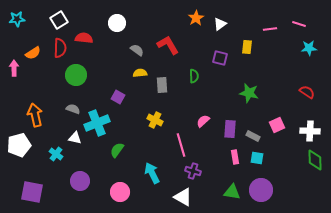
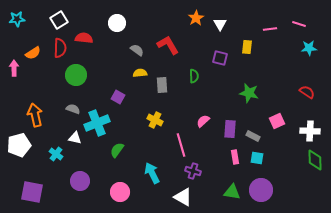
white triangle at (220, 24): rotated 24 degrees counterclockwise
pink square at (277, 125): moved 4 px up
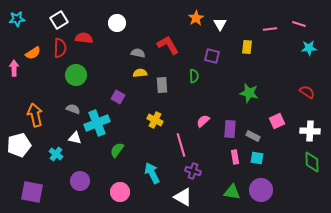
gray semicircle at (137, 50): moved 1 px right, 3 px down; rotated 24 degrees counterclockwise
purple square at (220, 58): moved 8 px left, 2 px up
green diamond at (315, 160): moved 3 px left, 2 px down
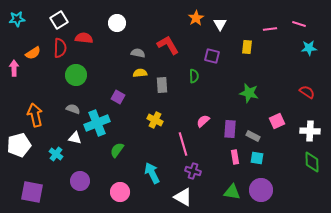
pink line at (181, 145): moved 2 px right, 1 px up
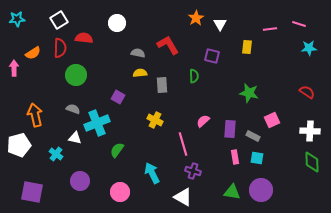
pink square at (277, 121): moved 5 px left, 1 px up
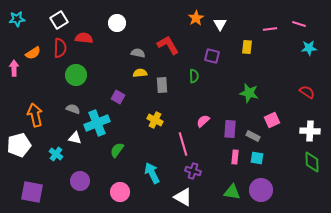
pink rectangle at (235, 157): rotated 16 degrees clockwise
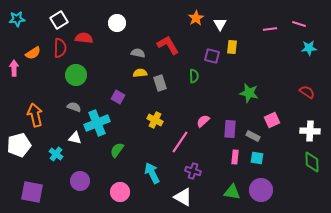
yellow rectangle at (247, 47): moved 15 px left
gray rectangle at (162, 85): moved 2 px left, 2 px up; rotated 14 degrees counterclockwise
gray semicircle at (73, 109): moved 1 px right, 2 px up
pink line at (183, 144): moved 3 px left, 2 px up; rotated 50 degrees clockwise
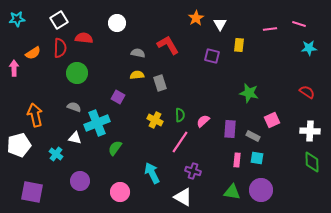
yellow rectangle at (232, 47): moved 7 px right, 2 px up
yellow semicircle at (140, 73): moved 3 px left, 2 px down
green circle at (76, 75): moved 1 px right, 2 px up
green semicircle at (194, 76): moved 14 px left, 39 px down
green semicircle at (117, 150): moved 2 px left, 2 px up
pink rectangle at (235, 157): moved 2 px right, 3 px down
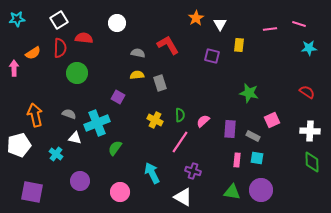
gray semicircle at (74, 107): moved 5 px left, 7 px down
